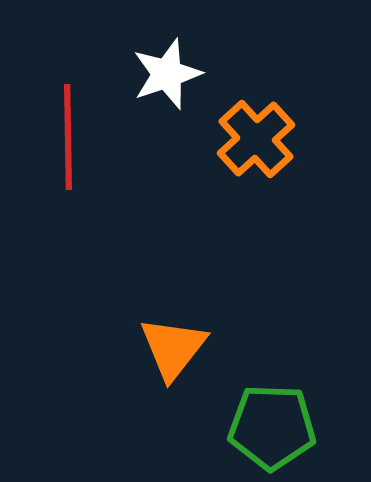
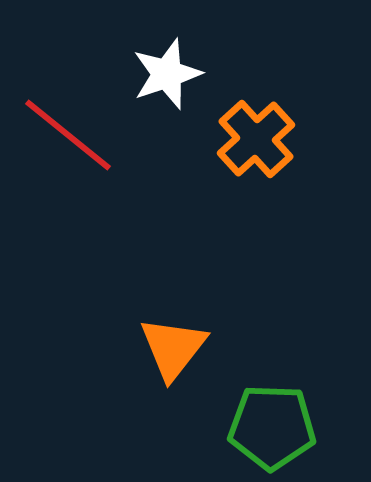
red line: moved 2 px up; rotated 50 degrees counterclockwise
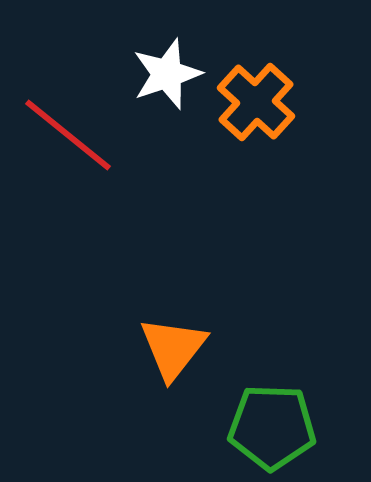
orange cross: moved 37 px up; rotated 6 degrees counterclockwise
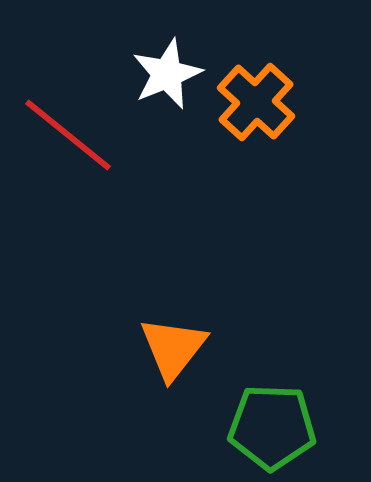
white star: rotated 4 degrees counterclockwise
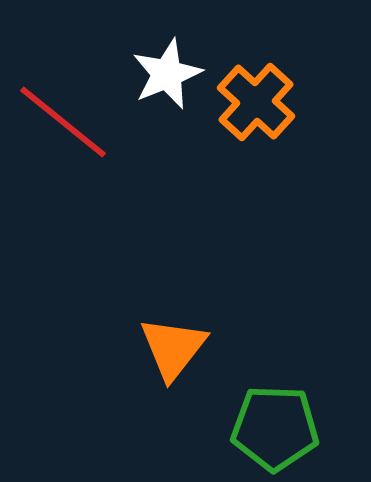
red line: moved 5 px left, 13 px up
green pentagon: moved 3 px right, 1 px down
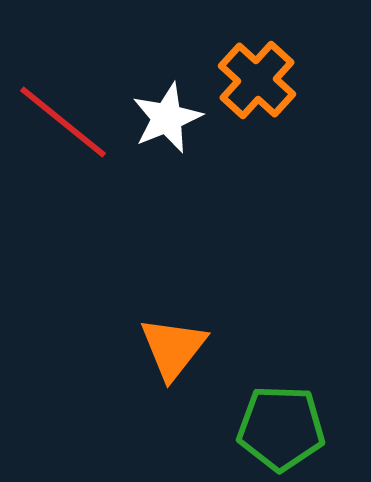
white star: moved 44 px down
orange cross: moved 1 px right, 22 px up
green pentagon: moved 6 px right
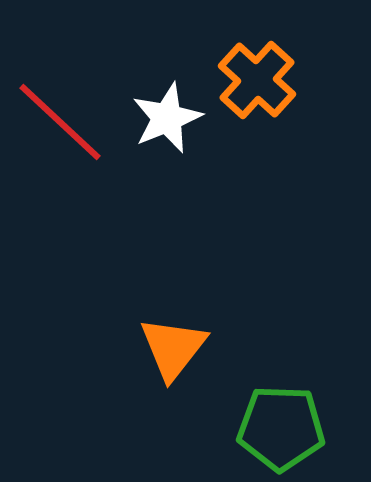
red line: moved 3 px left; rotated 4 degrees clockwise
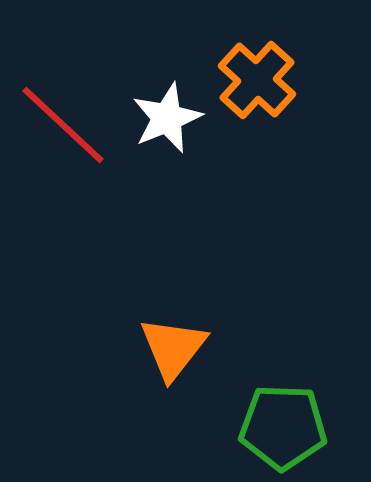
red line: moved 3 px right, 3 px down
green pentagon: moved 2 px right, 1 px up
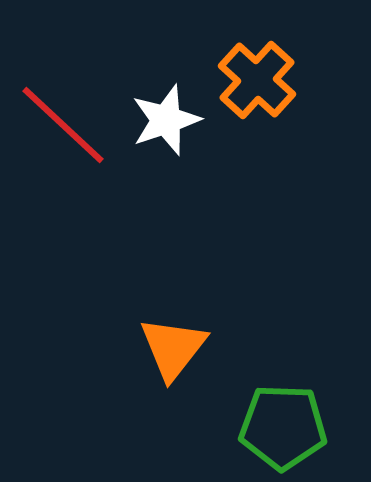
white star: moved 1 px left, 2 px down; rotated 4 degrees clockwise
